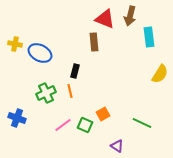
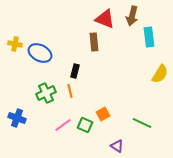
brown arrow: moved 2 px right
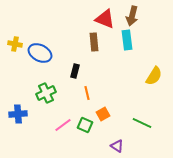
cyan rectangle: moved 22 px left, 3 px down
yellow semicircle: moved 6 px left, 2 px down
orange line: moved 17 px right, 2 px down
blue cross: moved 1 px right, 4 px up; rotated 24 degrees counterclockwise
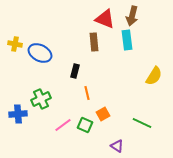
green cross: moved 5 px left, 6 px down
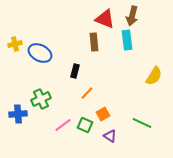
yellow cross: rotated 24 degrees counterclockwise
orange line: rotated 56 degrees clockwise
purple triangle: moved 7 px left, 10 px up
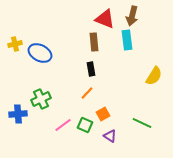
black rectangle: moved 16 px right, 2 px up; rotated 24 degrees counterclockwise
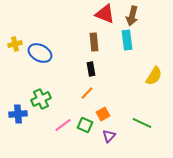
red triangle: moved 5 px up
purple triangle: moved 1 px left; rotated 40 degrees clockwise
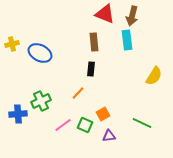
yellow cross: moved 3 px left
black rectangle: rotated 16 degrees clockwise
orange line: moved 9 px left
green cross: moved 2 px down
purple triangle: rotated 40 degrees clockwise
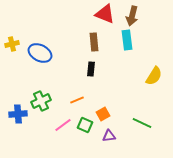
orange line: moved 1 px left, 7 px down; rotated 24 degrees clockwise
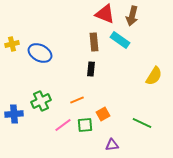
cyan rectangle: moved 7 px left; rotated 48 degrees counterclockwise
blue cross: moved 4 px left
green square: rotated 28 degrees counterclockwise
purple triangle: moved 3 px right, 9 px down
